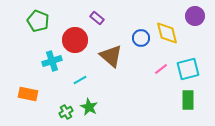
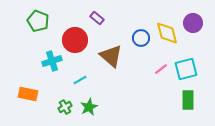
purple circle: moved 2 px left, 7 px down
cyan square: moved 2 px left
green star: rotated 18 degrees clockwise
green cross: moved 1 px left, 5 px up
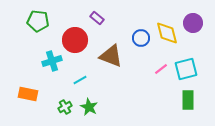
green pentagon: rotated 15 degrees counterclockwise
brown triangle: rotated 20 degrees counterclockwise
green star: rotated 18 degrees counterclockwise
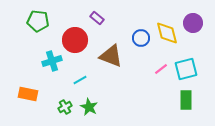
green rectangle: moved 2 px left
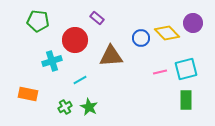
yellow diamond: rotated 30 degrees counterclockwise
brown triangle: rotated 25 degrees counterclockwise
pink line: moved 1 px left, 3 px down; rotated 24 degrees clockwise
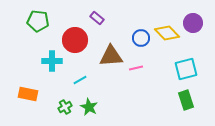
cyan cross: rotated 18 degrees clockwise
pink line: moved 24 px left, 4 px up
green rectangle: rotated 18 degrees counterclockwise
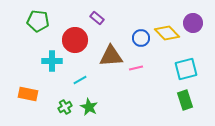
green rectangle: moved 1 px left
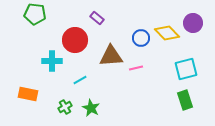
green pentagon: moved 3 px left, 7 px up
green star: moved 2 px right, 1 px down
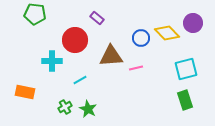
orange rectangle: moved 3 px left, 2 px up
green star: moved 3 px left, 1 px down
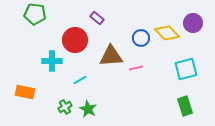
green rectangle: moved 6 px down
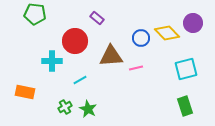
red circle: moved 1 px down
